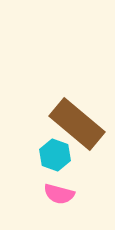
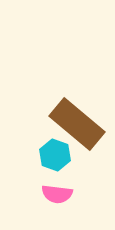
pink semicircle: moved 2 px left; rotated 8 degrees counterclockwise
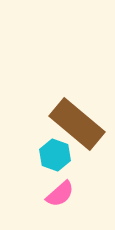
pink semicircle: moved 3 px right; rotated 48 degrees counterclockwise
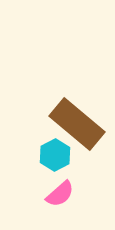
cyan hexagon: rotated 12 degrees clockwise
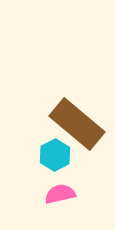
pink semicircle: rotated 152 degrees counterclockwise
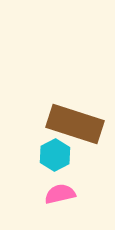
brown rectangle: moved 2 px left; rotated 22 degrees counterclockwise
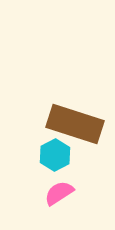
pink semicircle: moved 1 px left, 1 px up; rotated 20 degrees counterclockwise
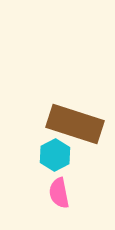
pink semicircle: rotated 68 degrees counterclockwise
